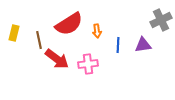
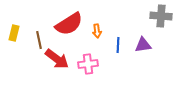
gray cross: moved 4 px up; rotated 30 degrees clockwise
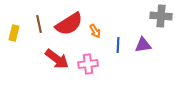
orange arrow: moved 2 px left; rotated 24 degrees counterclockwise
brown line: moved 16 px up
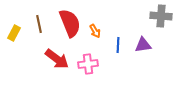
red semicircle: moved 1 px right, 1 px up; rotated 80 degrees counterclockwise
yellow rectangle: rotated 14 degrees clockwise
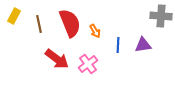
yellow rectangle: moved 17 px up
pink cross: rotated 30 degrees counterclockwise
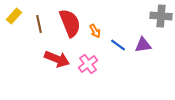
yellow rectangle: rotated 14 degrees clockwise
blue line: rotated 56 degrees counterclockwise
red arrow: rotated 15 degrees counterclockwise
